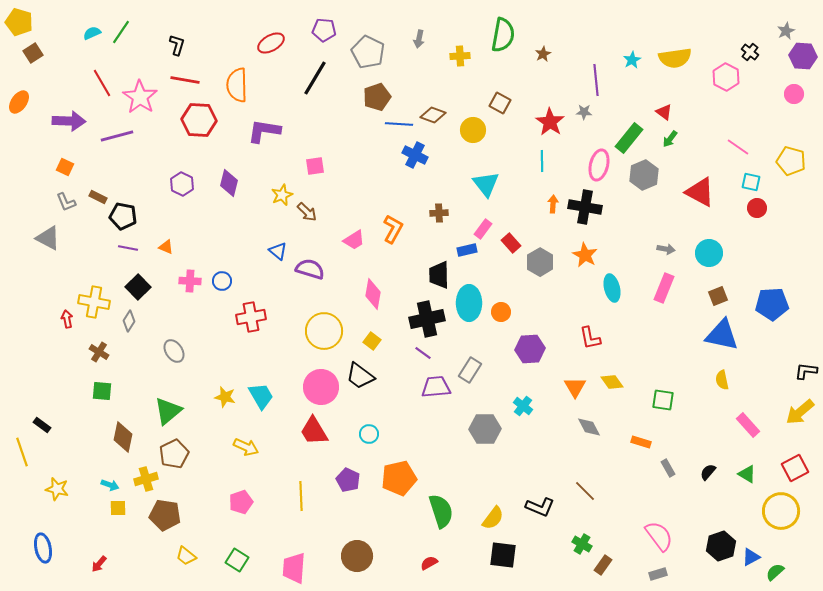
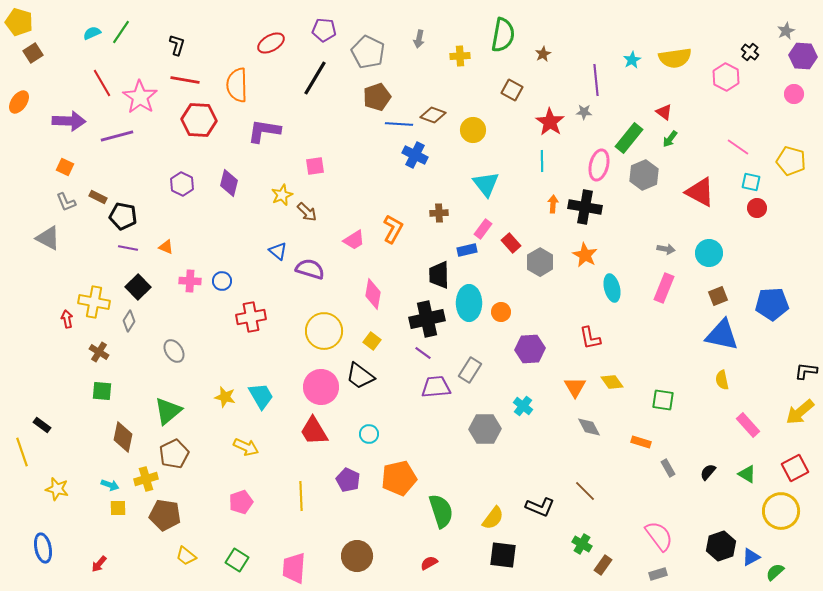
brown square at (500, 103): moved 12 px right, 13 px up
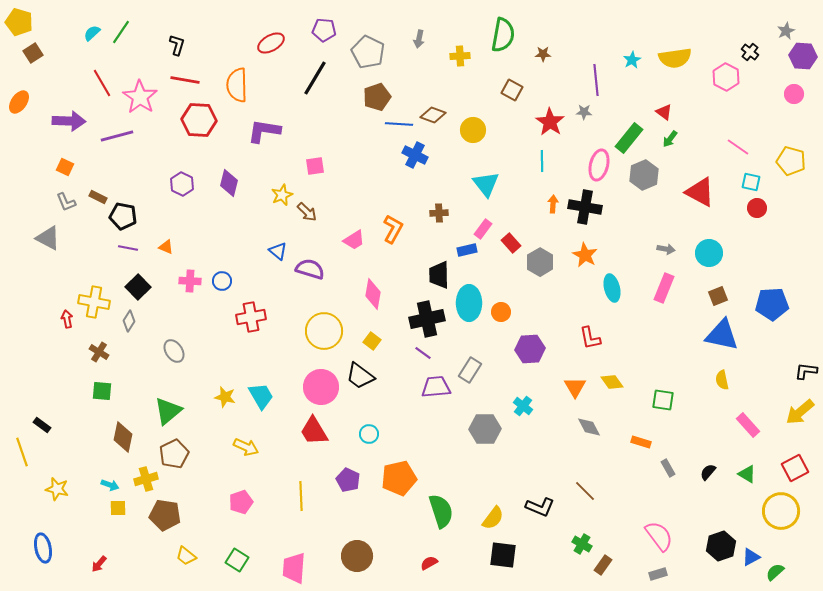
cyan semicircle at (92, 33): rotated 18 degrees counterclockwise
brown star at (543, 54): rotated 28 degrees clockwise
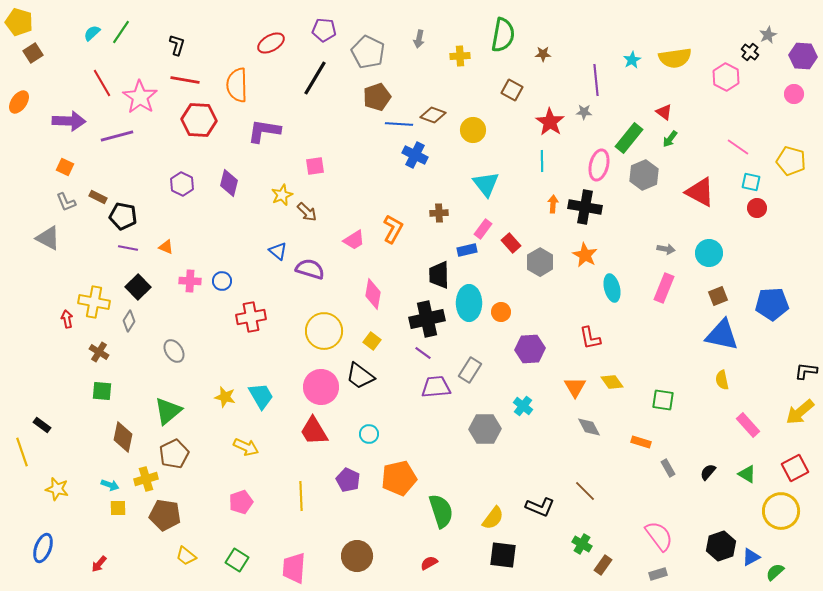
gray star at (786, 31): moved 18 px left, 4 px down
blue ellipse at (43, 548): rotated 32 degrees clockwise
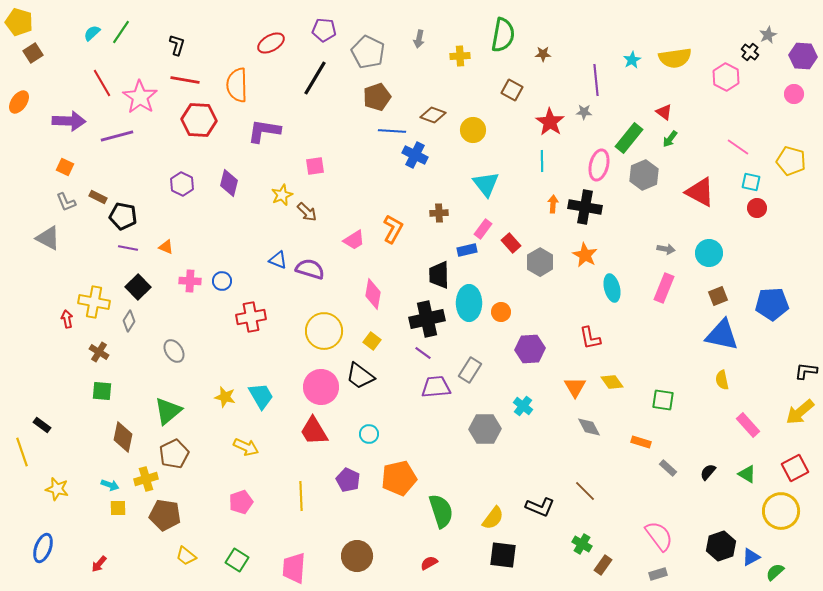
blue line at (399, 124): moved 7 px left, 7 px down
blue triangle at (278, 251): moved 9 px down; rotated 18 degrees counterclockwise
gray rectangle at (668, 468): rotated 18 degrees counterclockwise
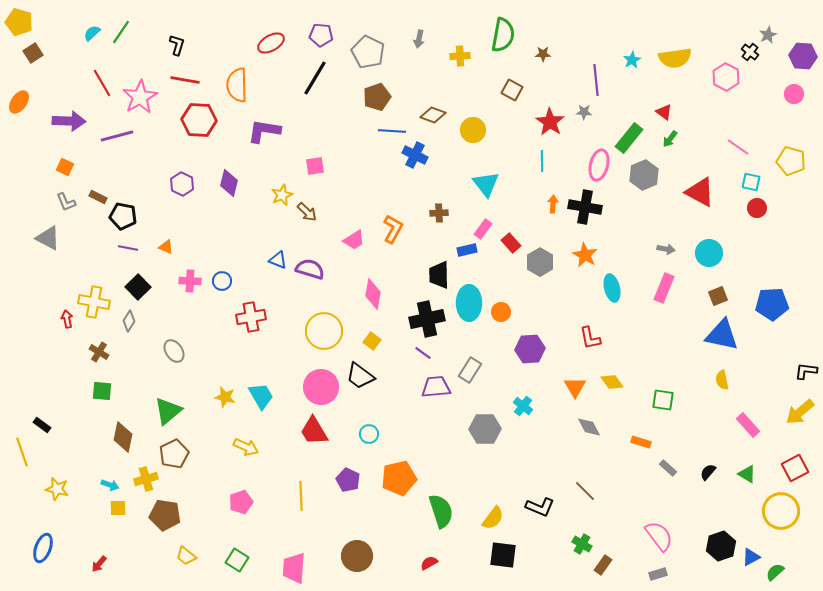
purple pentagon at (324, 30): moved 3 px left, 5 px down
pink star at (140, 97): rotated 8 degrees clockwise
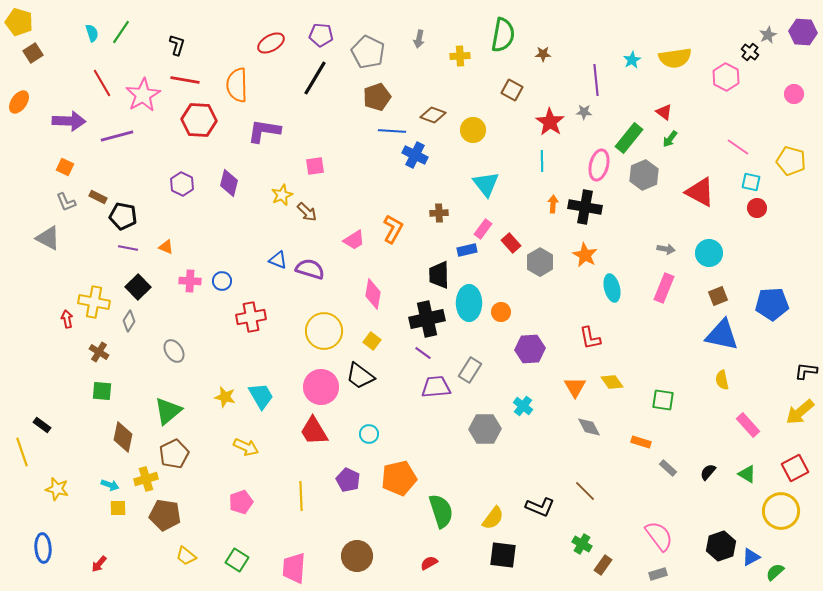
cyan semicircle at (92, 33): rotated 114 degrees clockwise
purple hexagon at (803, 56): moved 24 px up
pink star at (140, 97): moved 3 px right, 2 px up
blue ellipse at (43, 548): rotated 24 degrees counterclockwise
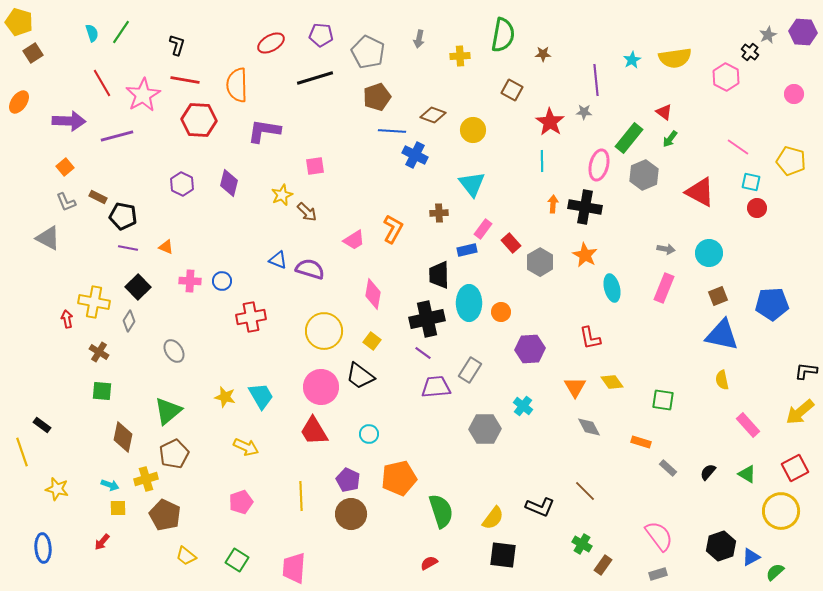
black line at (315, 78): rotated 42 degrees clockwise
orange square at (65, 167): rotated 24 degrees clockwise
cyan triangle at (486, 184): moved 14 px left
brown pentagon at (165, 515): rotated 16 degrees clockwise
brown circle at (357, 556): moved 6 px left, 42 px up
red arrow at (99, 564): moved 3 px right, 22 px up
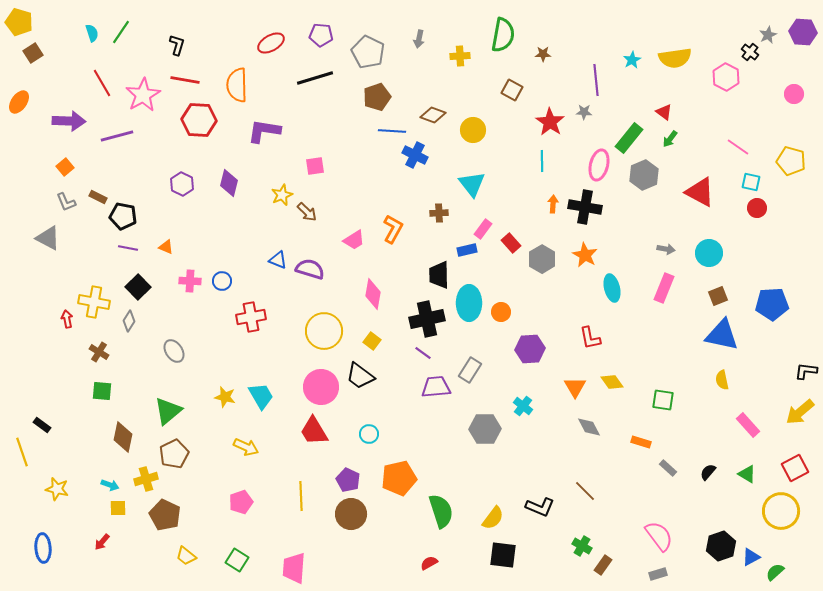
gray hexagon at (540, 262): moved 2 px right, 3 px up
green cross at (582, 544): moved 2 px down
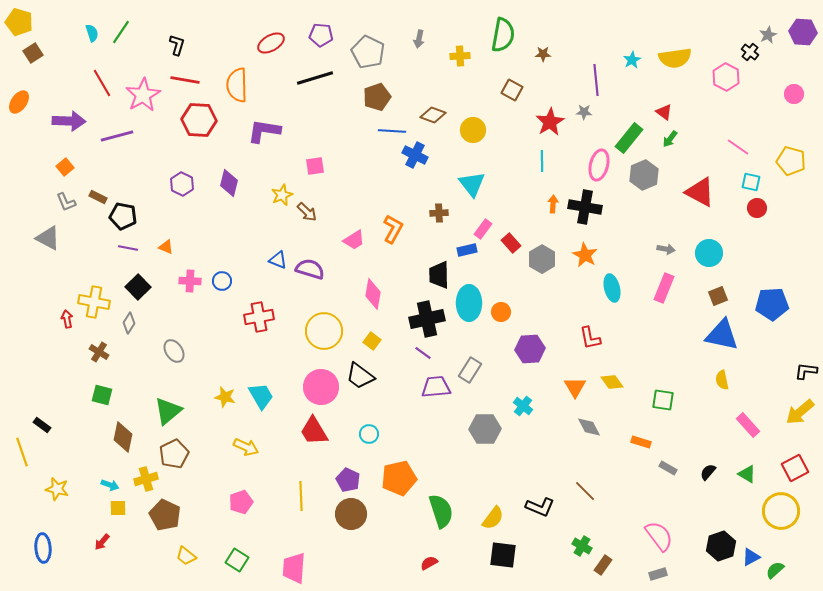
red star at (550, 122): rotated 8 degrees clockwise
red cross at (251, 317): moved 8 px right
gray diamond at (129, 321): moved 2 px down
green square at (102, 391): moved 4 px down; rotated 10 degrees clockwise
gray rectangle at (668, 468): rotated 12 degrees counterclockwise
green semicircle at (775, 572): moved 2 px up
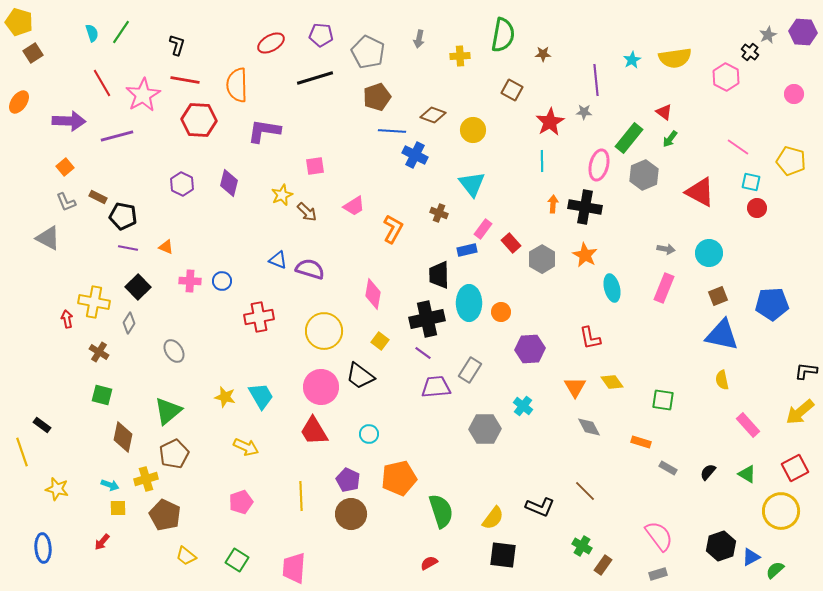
brown cross at (439, 213): rotated 24 degrees clockwise
pink trapezoid at (354, 240): moved 34 px up
yellow square at (372, 341): moved 8 px right
